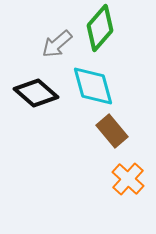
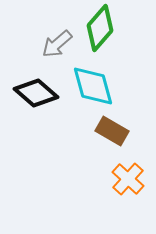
brown rectangle: rotated 20 degrees counterclockwise
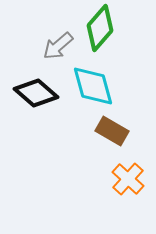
gray arrow: moved 1 px right, 2 px down
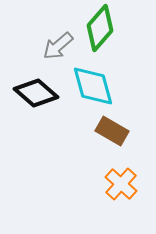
orange cross: moved 7 px left, 5 px down
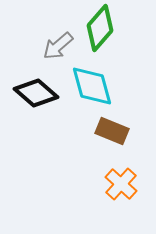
cyan diamond: moved 1 px left
brown rectangle: rotated 8 degrees counterclockwise
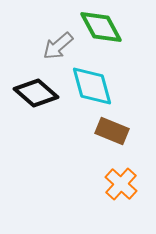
green diamond: moved 1 px right, 1 px up; rotated 69 degrees counterclockwise
